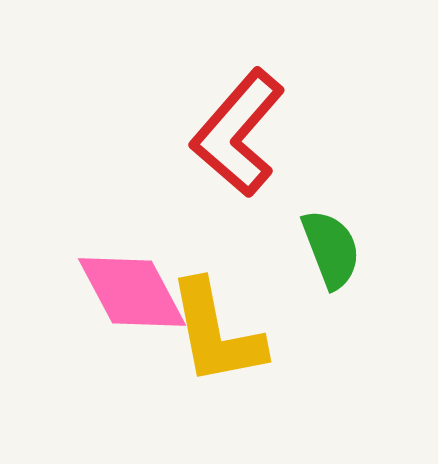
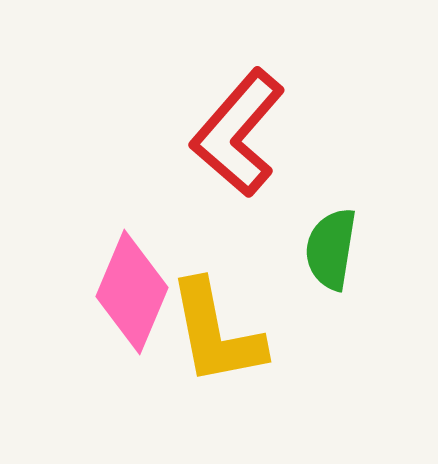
green semicircle: rotated 150 degrees counterclockwise
pink diamond: rotated 51 degrees clockwise
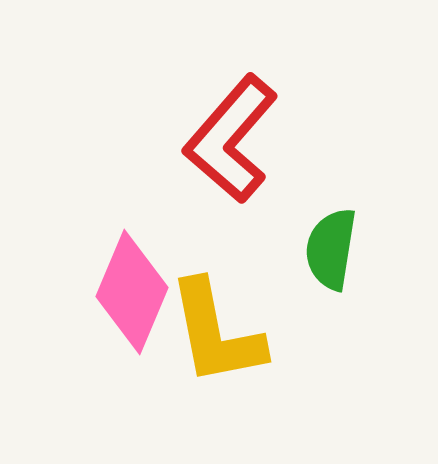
red L-shape: moved 7 px left, 6 px down
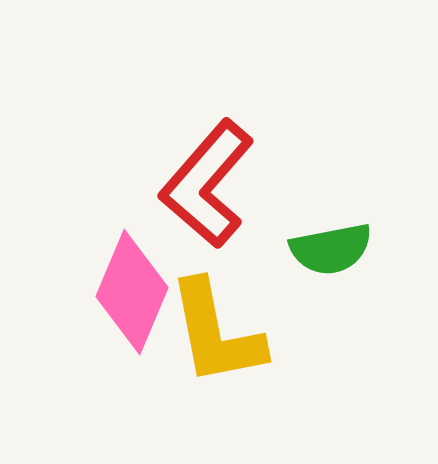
red L-shape: moved 24 px left, 45 px down
green semicircle: rotated 110 degrees counterclockwise
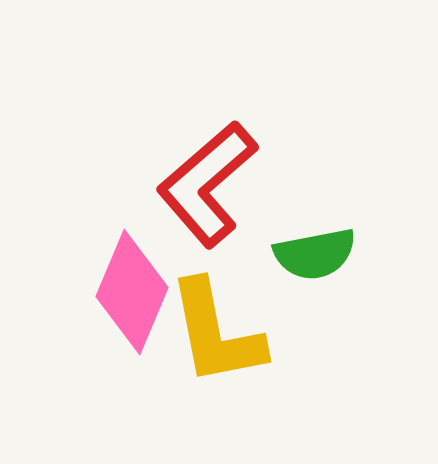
red L-shape: rotated 8 degrees clockwise
green semicircle: moved 16 px left, 5 px down
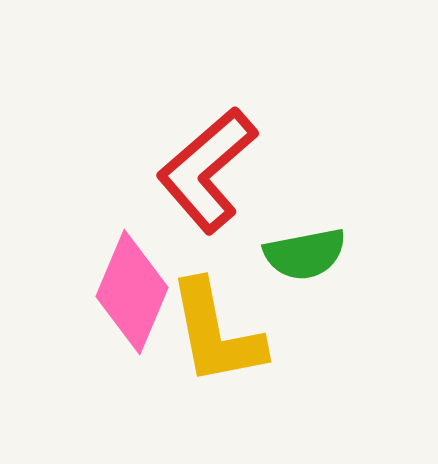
red L-shape: moved 14 px up
green semicircle: moved 10 px left
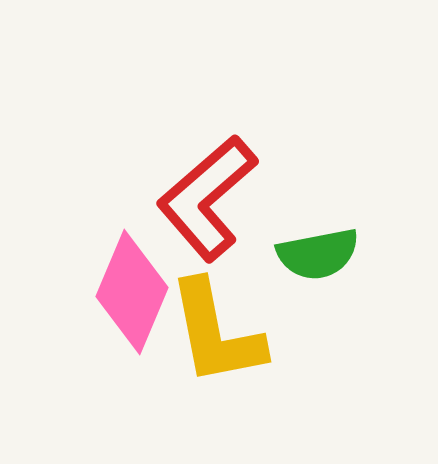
red L-shape: moved 28 px down
green semicircle: moved 13 px right
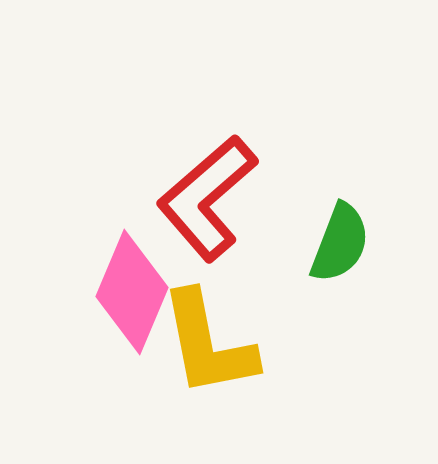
green semicircle: moved 22 px right, 11 px up; rotated 58 degrees counterclockwise
yellow L-shape: moved 8 px left, 11 px down
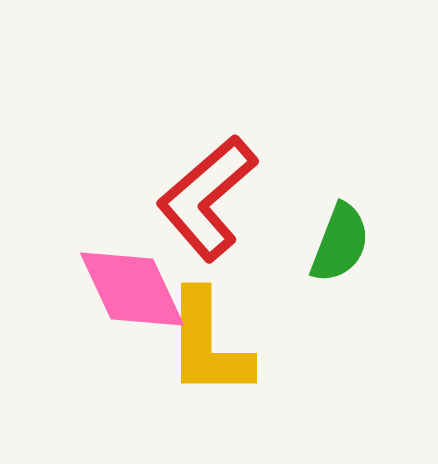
pink diamond: moved 3 px up; rotated 48 degrees counterclockwise
yellow L-shape: rotated 11 degrees clockwise
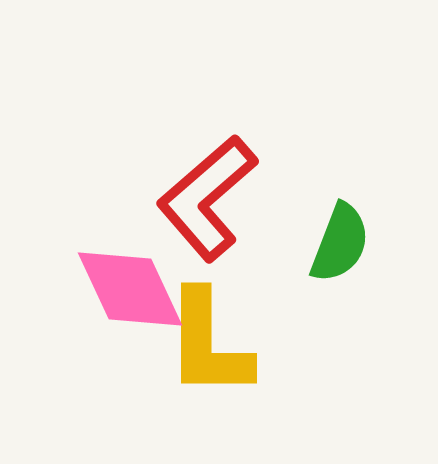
pink diamond: moved 2 px left
